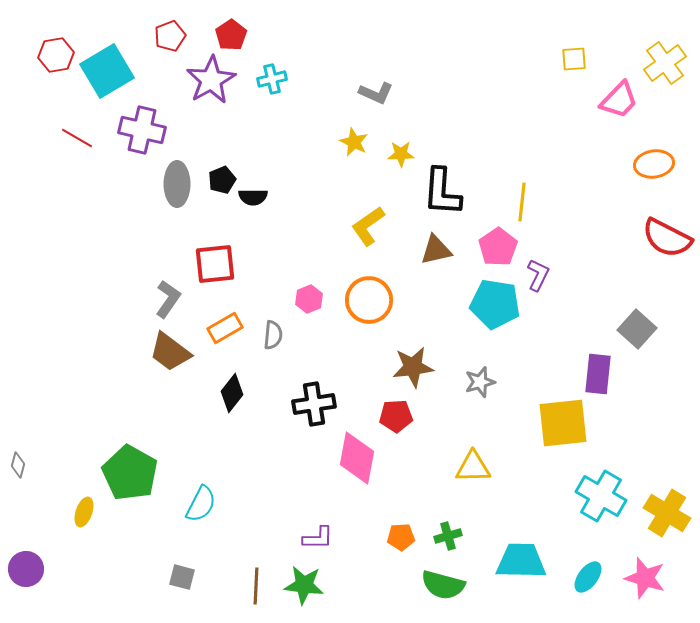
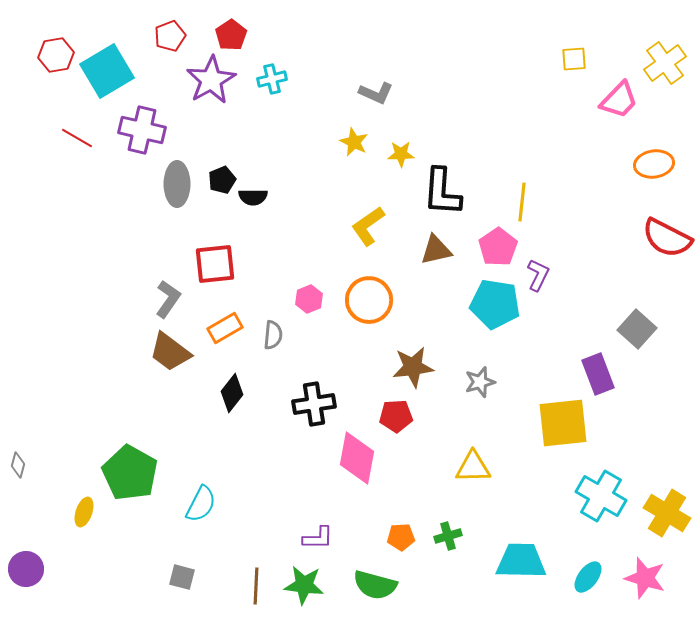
purple rectangle at (598, 374): rotated 27 degrees counterclockwise
green semicircle at (443, 585): moved 68 px left
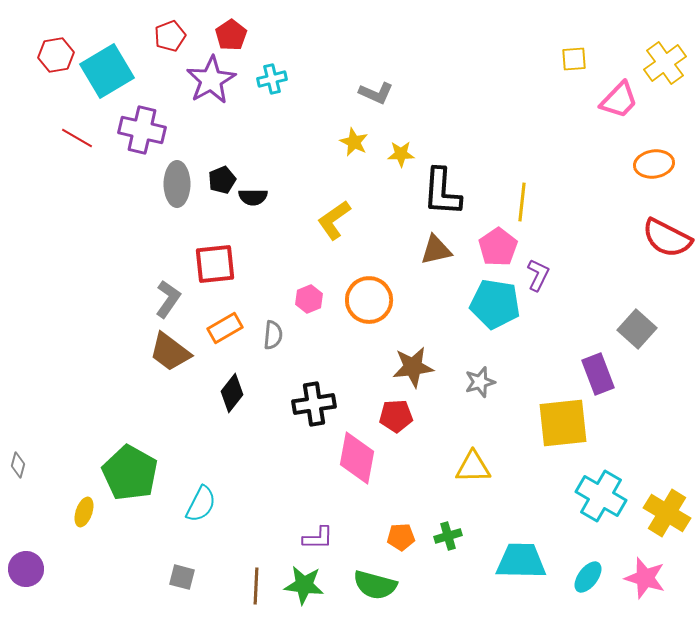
yellow L-shape at (368, 226): moved 34 px left, 6 px up
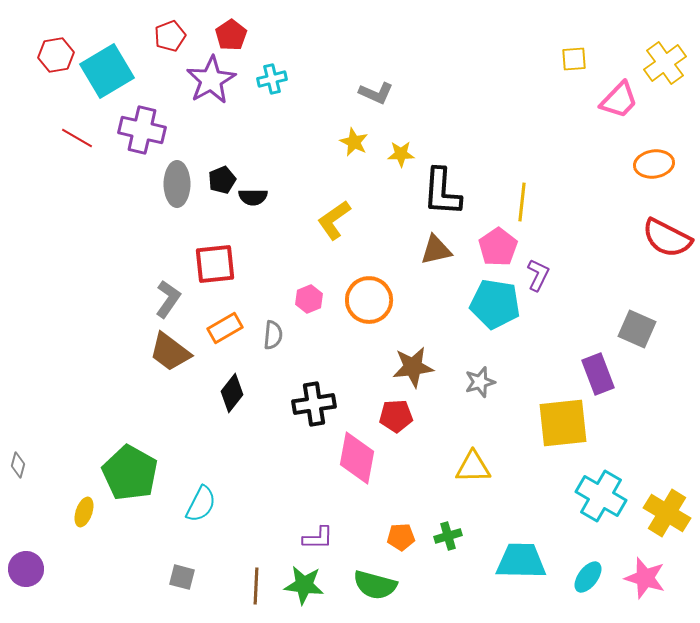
gray square at (637, 329): rotated 18 degrees counterclockwise
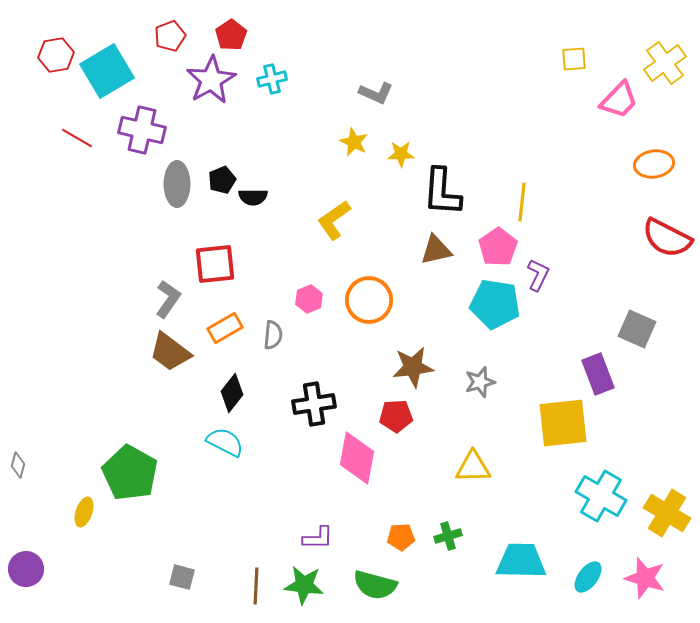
cyan semicircle at (201, 504): moved 24 px right, 62 px up; rotated 90 degrees counterclockwise
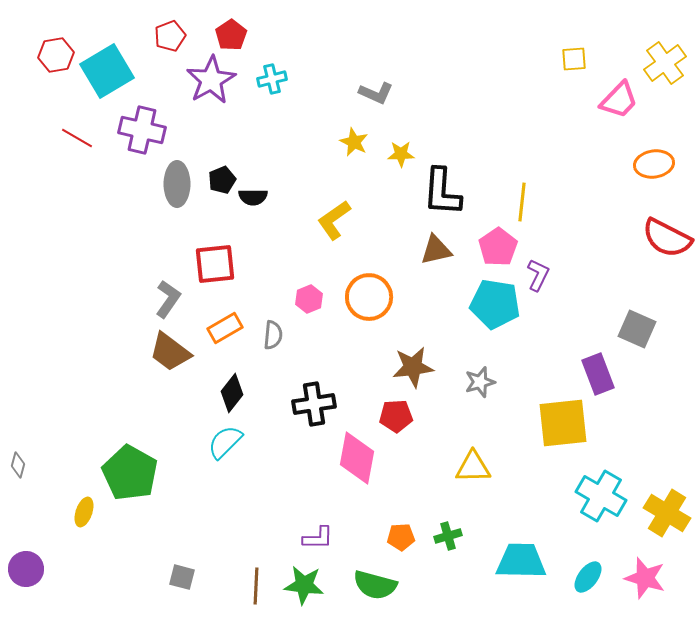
orange circle at (369, 300): moved 3 px up
cyan semicircle at (225, 442): rotated 72 degrees counterclockwise
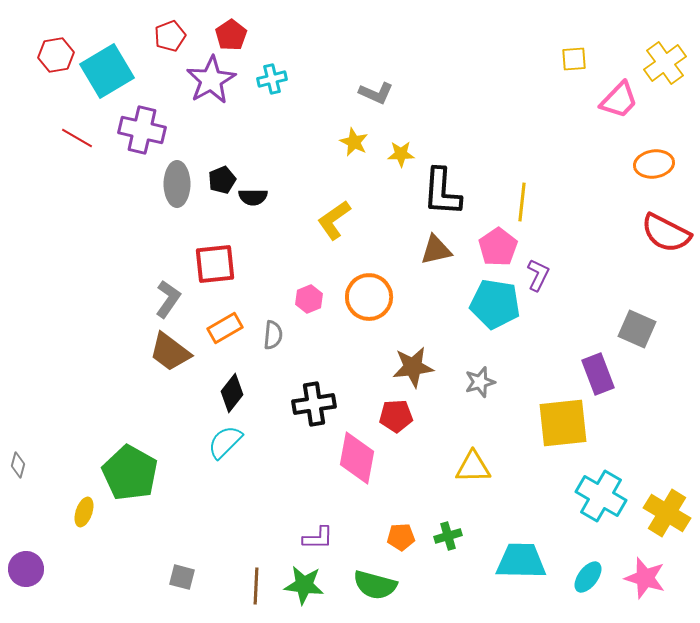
red semicircle at (667, 238): moved 1 px left, 5 px up
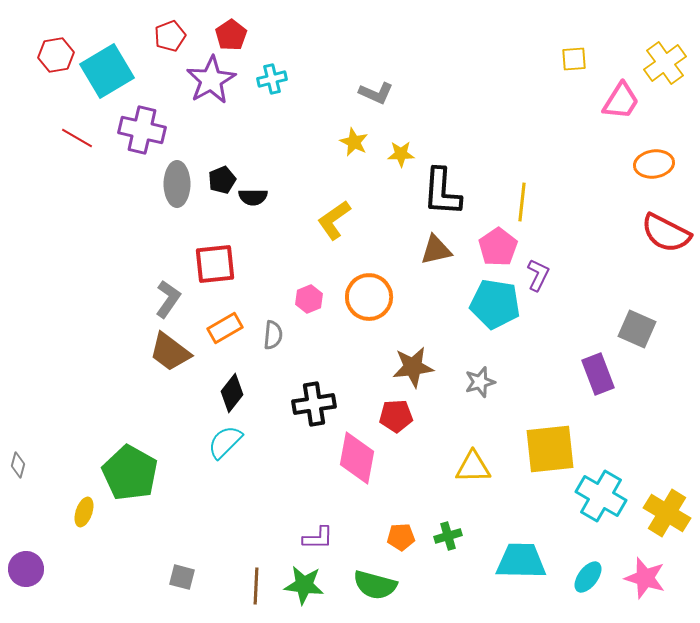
pink trapezoid at (619, 100): moved 2 px right, 1 px down; rotated 12 degrees counterclockwise
yellow square at (563, 423): moved 13 px left, 26 px down
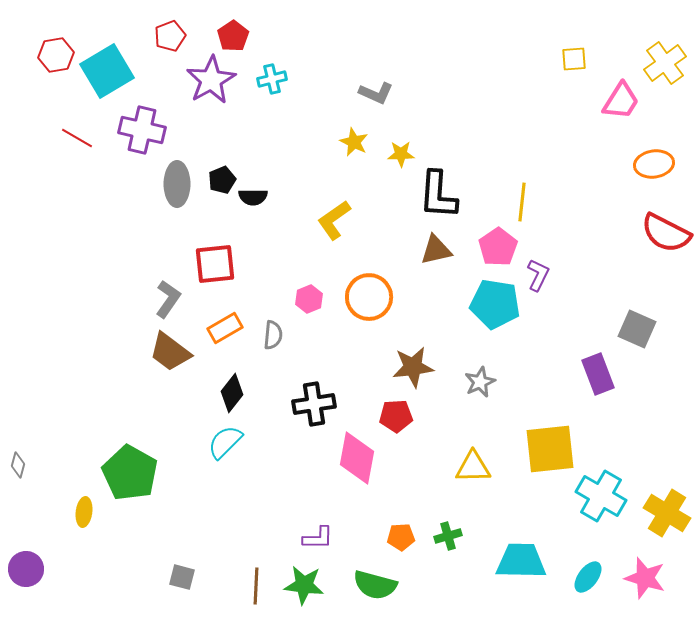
red pentagon at (231, 35): moved 2 px right, 1 px down
black L-shape at (442, 192): moved 4 px left, 3 px down
gray star at (480, 382): rotated 8 degrees counterclockwise
yellow ellipse at (84, 512): rotated 12 degrees counterclockwise
